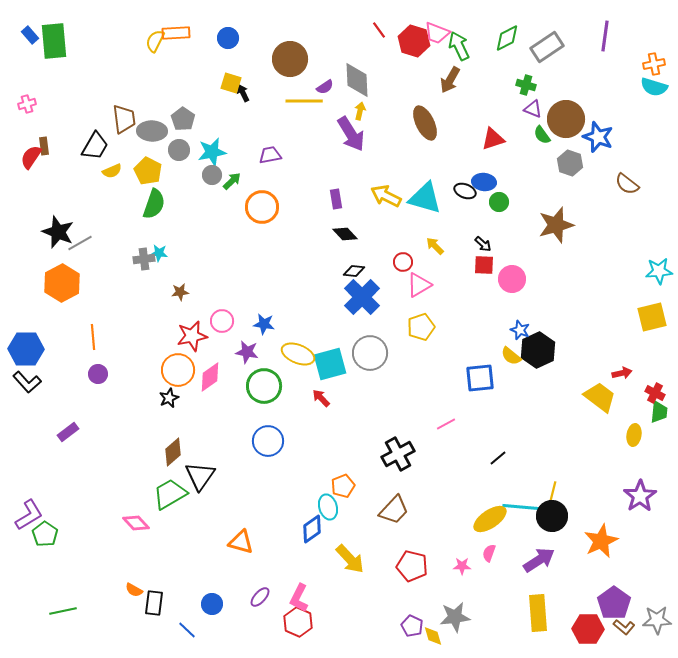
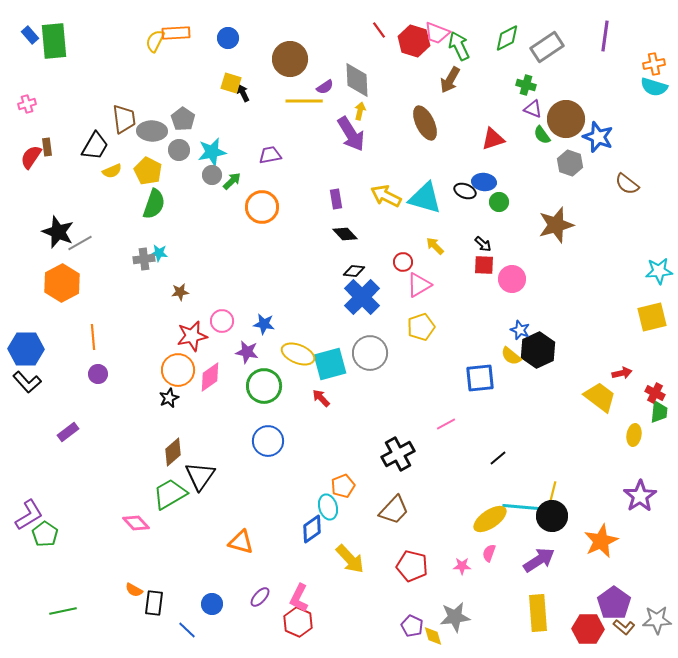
brown rectangle at (44, 146): moved 3 px right, 1 px down
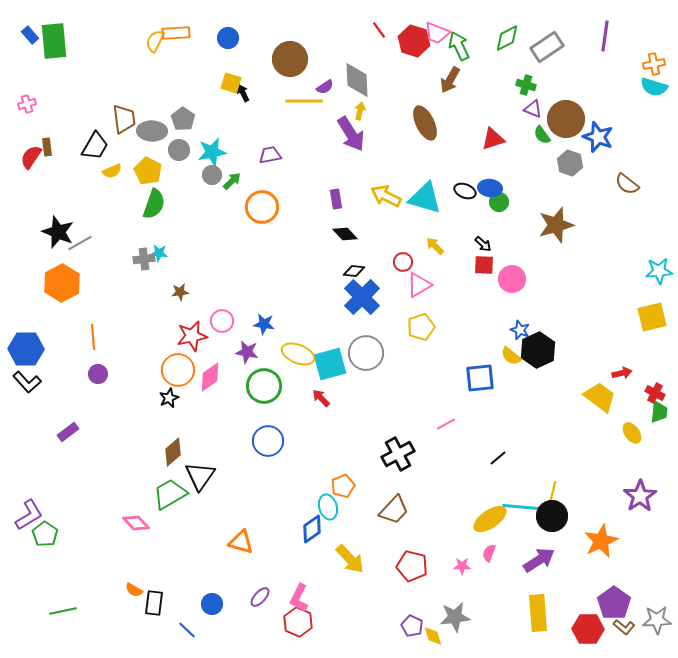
blue ellipse at (484, 182): moved 6 px right, 6 px down
gray circle at (370, 353): moved 4 px left
yellow ellipse at (634, 435): moved 2 px left, 2 px up; rotated 45 degrees counterclockwise
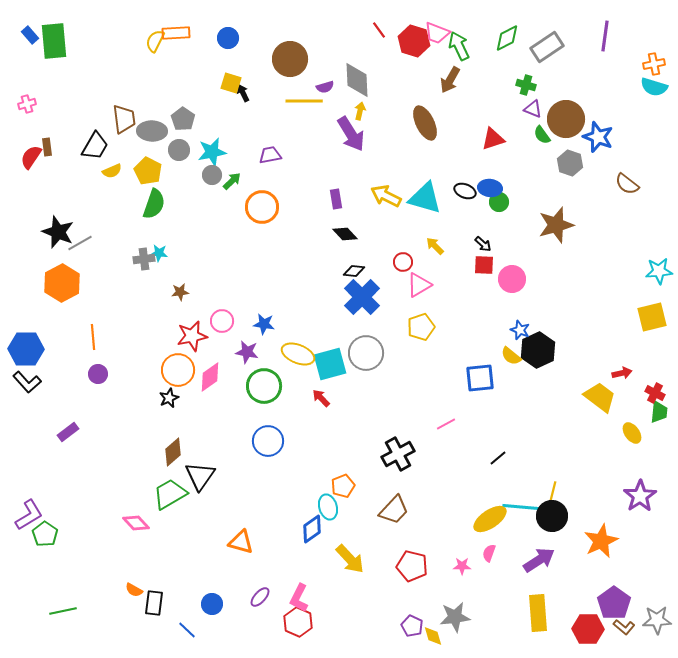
purple semicircle at (325, 87): rotated 18 degrees clockwise
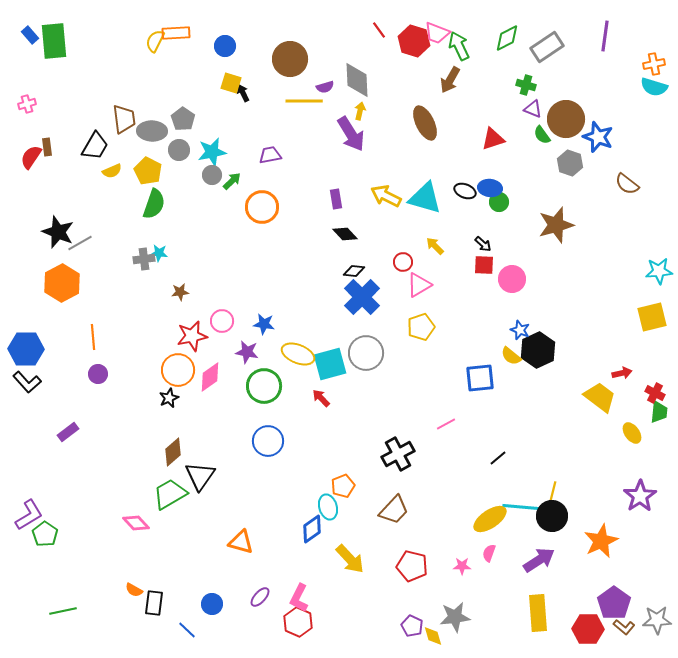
blue circle at (228, 38): moved 3 px left, 8 px down
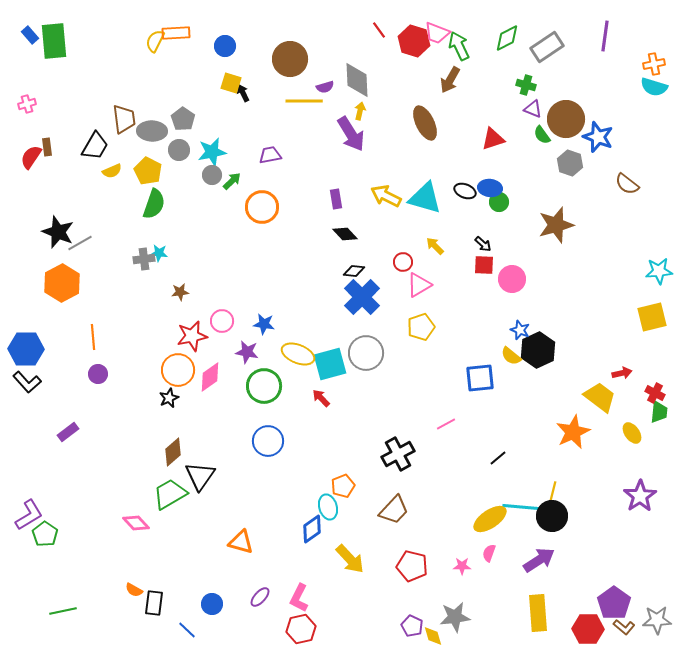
orange star at (601, 541): moved 28 px left, 109 px up
red hexagon at (298, 622): moved 3 px right, 7 px down; rotated 24 degrees clockwise
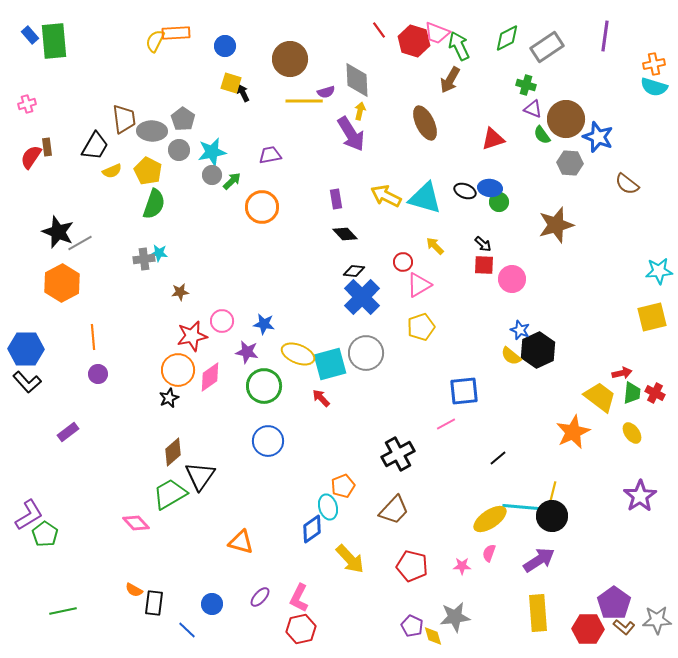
purple semicircle at (325, 87): moved 1 px right, 5 px down
gray hexagon at (570, 163): rotated 15 degrees counterclockwise
blue square at (480, 378): moved 16 px left, 13 px down
green trapezoid at (659, 412): moved 27 px left, 19 px up
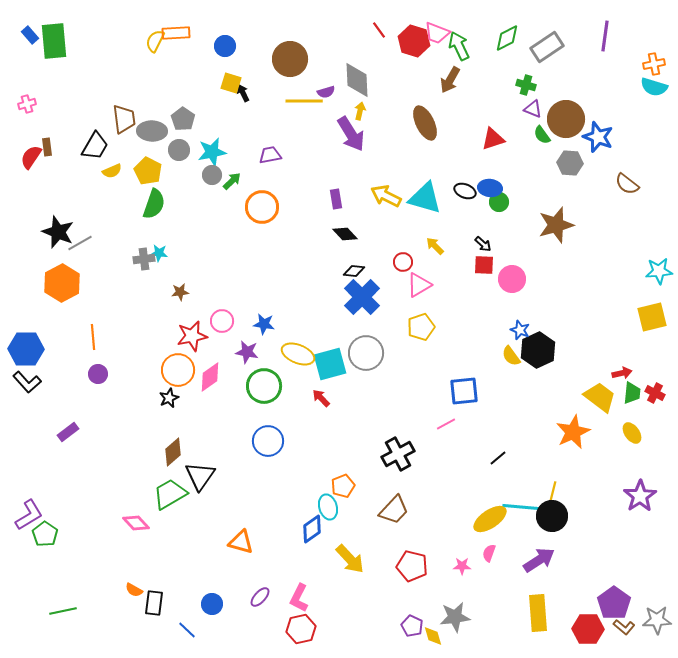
yellow semicircle at (511, 356): rotated 15 degrees clockwise
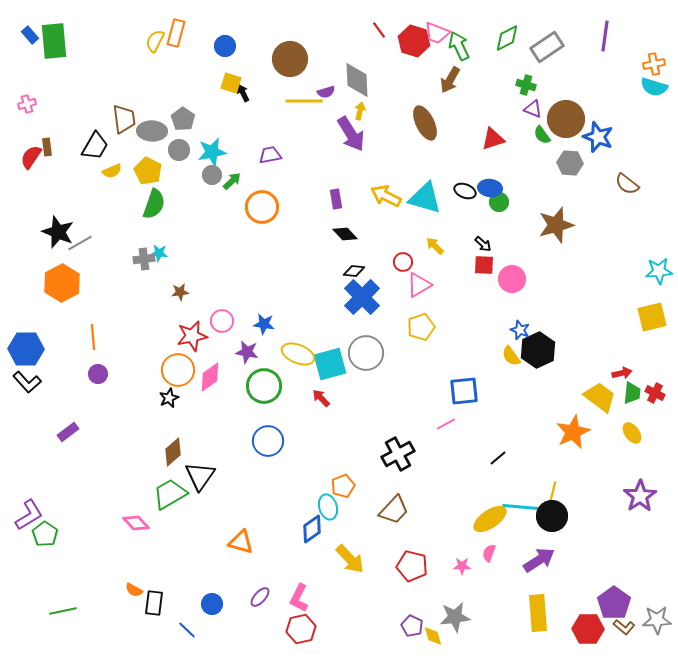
orange rectangle at (176, 33): rotated 72 degrees counterclockwise
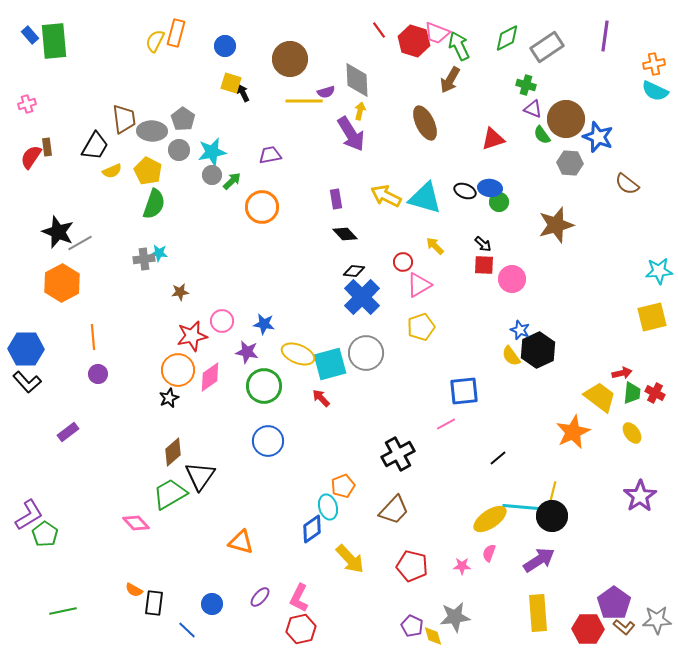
cyan semicircle at (654, 87): moved 1 px right, 4 px down; rotated 8 degrees clockwise
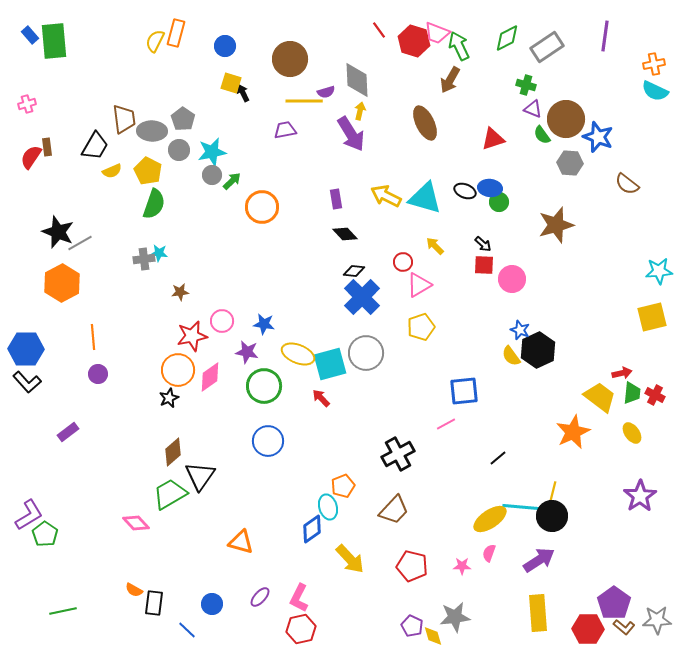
purple trapezoid at (270, 155): moved 15 px right, 25 px up
red cross at (655, 393): moved 2 px down
